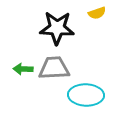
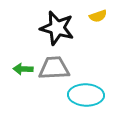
yellow semicircle: moved 1 px right, 3 px down
black star: rotated 12 degrees clockwise
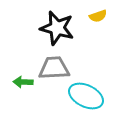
green arrow: moved 13 px down
cyan ellipse: moved 1 px down; rotated 24 degrees clockwise
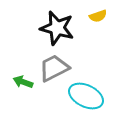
gray trapezoid: rotated 24 degrees counterclockwise
green arrow: rotated 18 degrees clockwise
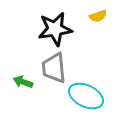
black star: moved 2 px left, 1 px down; rotated 24 degrees counterclockwise
gray trapezoid: rotated 68 degrees counterclockwise
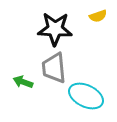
black star: rotated 12 degrees clockwise
